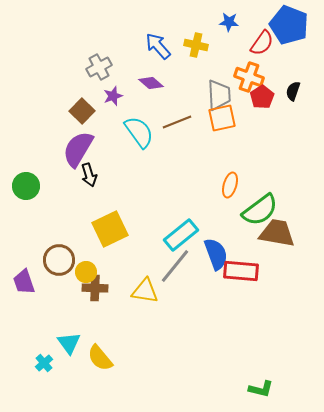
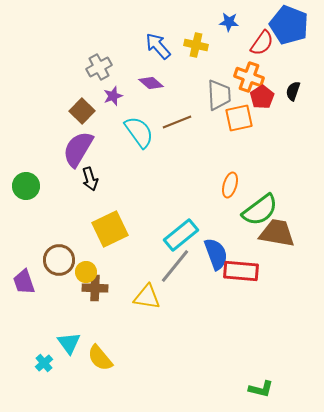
orange square: moved 17 px right
black arrow: moved 1 px right, 4 px down
yellow triangle: moved 2 px right, 6 px down
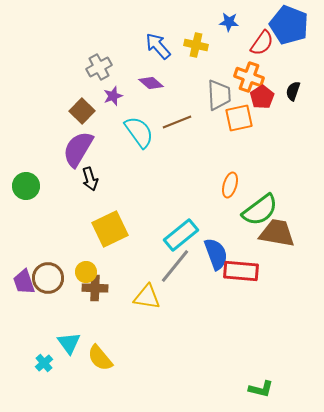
brown circle: moved 11 px left, 18 px down
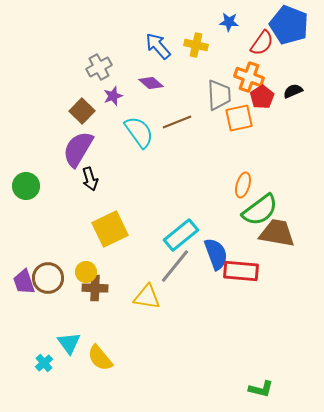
black semicircle: rotated 48 degrees clockwise
orange ellipse: moved 13 px right
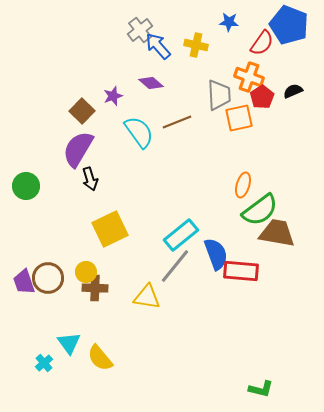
gray cross: moved 41 px right, 37 px up; rotated 10 degrees counterclockwise
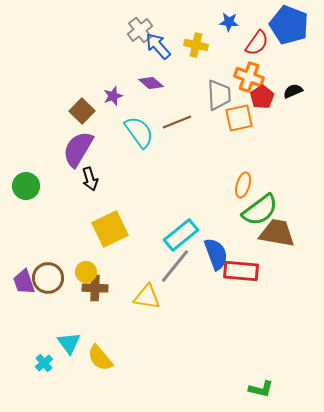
red semicircle: moved 5 px left
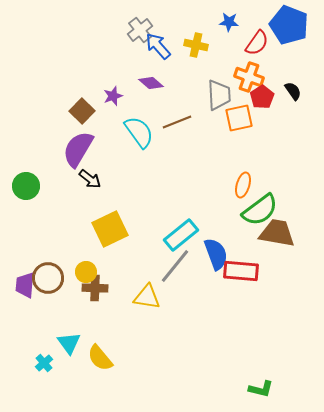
black semicircle: rotated 78 degrees clockwise
black arrow: rotated 35 degrees counterclockwise
purple trapezoid: moved 1 px right, 3 px down; rotated 24 degrees clockwise
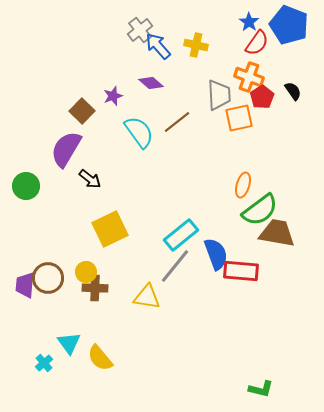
blue star: moved 20 px right; rotated 30 degrees clockwise
brown line: rotated 16 degrees counterclockwise
purple semicircle: moved 12 px left
